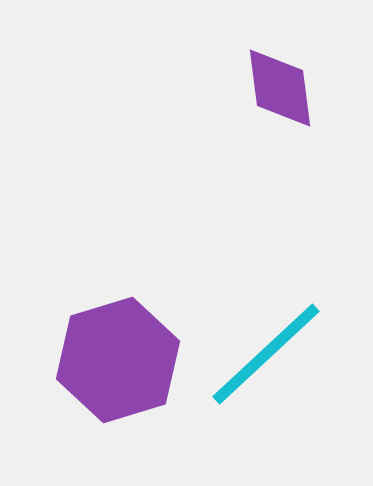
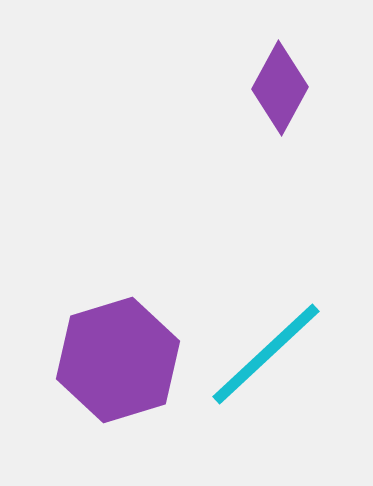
purple diamond: rotated 36 degrees clockwise
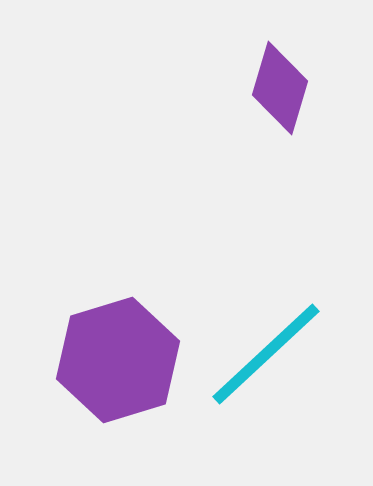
purple diamond: rotated 12 degrees counterclockwise
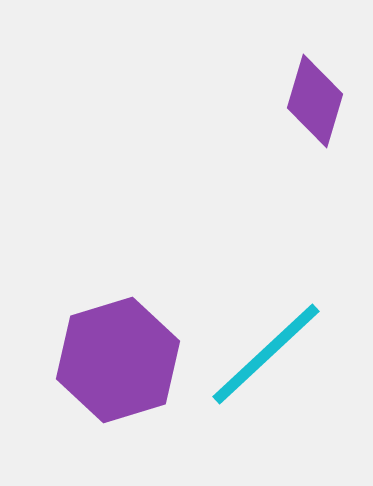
purple diamond: moved 35 px right, 13 px down
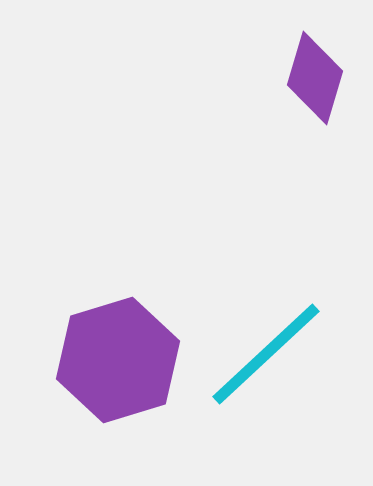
purple diamond: moved 23 px up
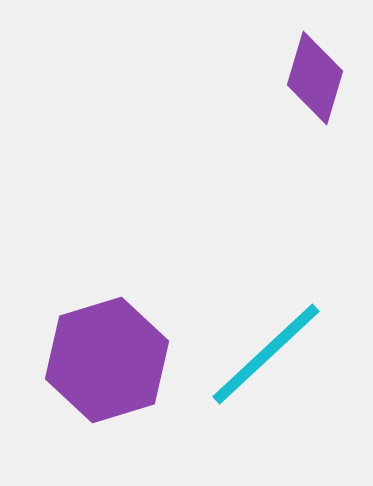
purple hexagon: moved 11 px left
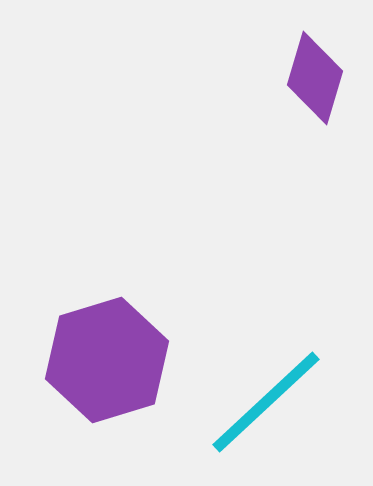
cyan line: moved 48 px down
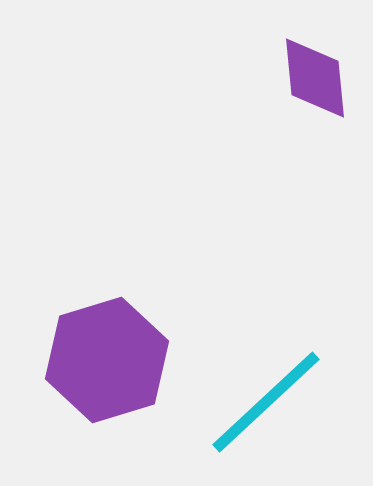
purple diamond: rotated 22 degrees counterclockwise
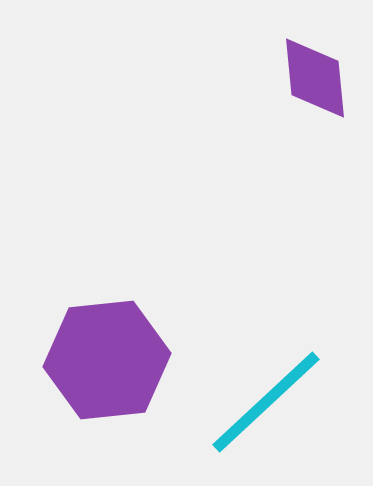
purple hexagon: rotated 11 degrees clockwise
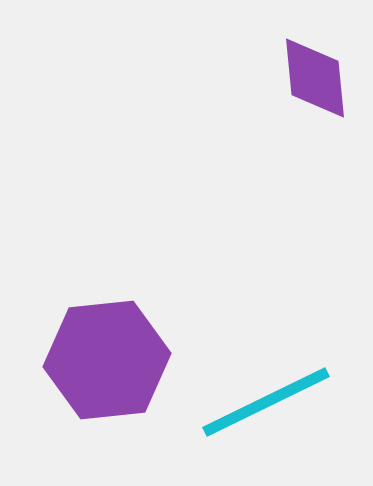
cyan line: rotated 17 degrees clockwise
